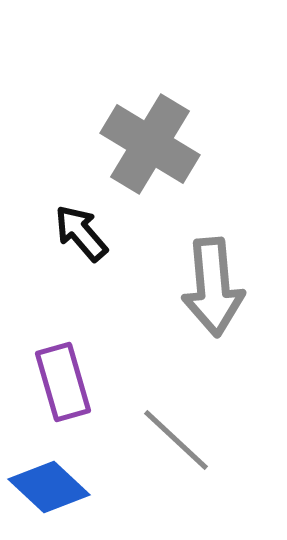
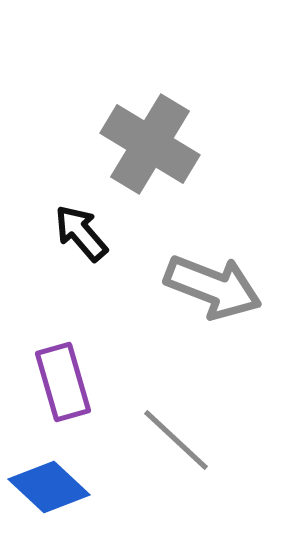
gray arrow: rotated 64 degrees counterclockwise
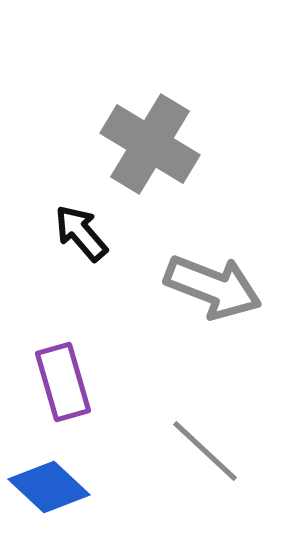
gray line: moved 29 px right, 11 px down
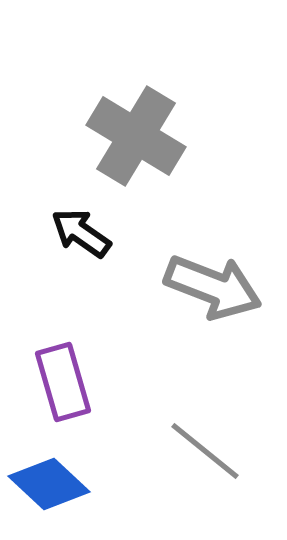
gray cross: moved 14 px left, 8 px up
black arrow: rotated 14 degrees counterclockwise
gray line: rotated 4 degrees counterclockwise
blue diamond: moved 3 px up
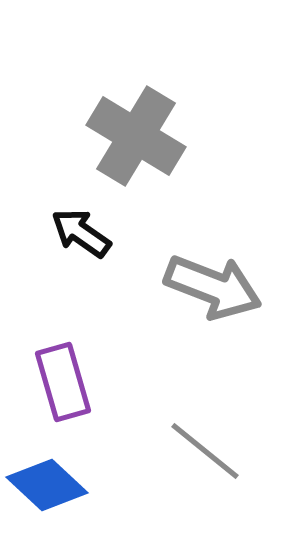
blue diamond: moved 2 px left, 1 px down
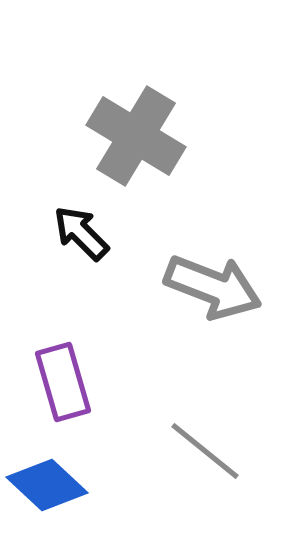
black arrow: rotated 10 degrees clockwise
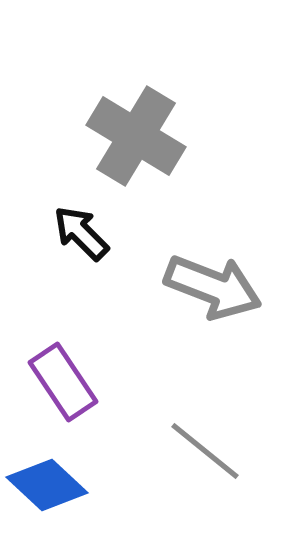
purple rectangle: rotated 18 degrees counterclockwise
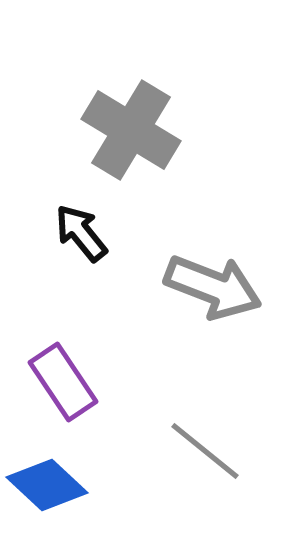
gray cross: moved 5 px left, 6 px up
black arrow: rotated 6 degrees clockwise
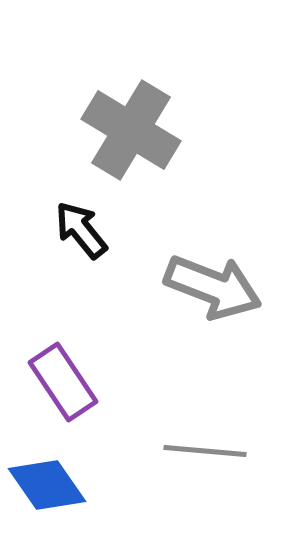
black arrow: moved 3 px up
gray line: rotated 34 degrees counterclockwise
blue diamond: rotated 12 degrees clockwise
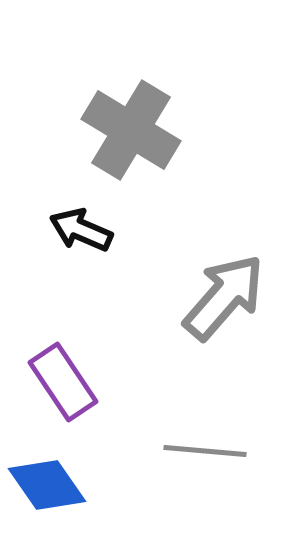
black arrow: rotated 28 degrees counterclockwise
gray arrow: moved 11 px right, 10 px down; rotated 70 degrees counterclockwise
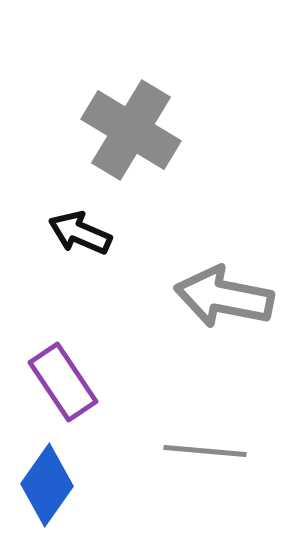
black arrow: moved 1 px left, 3 px down
gray arrow: rotated 120 degrees counterclockwise
blue diamond: rotated 70 degrees clockwise
